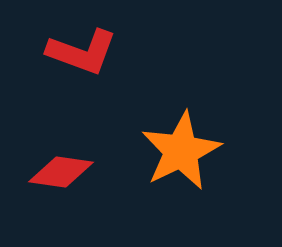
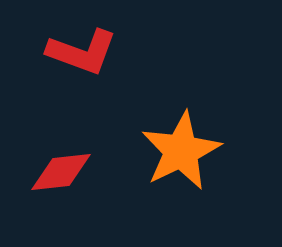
red diamond: rotated 14 degrees counterclockwise
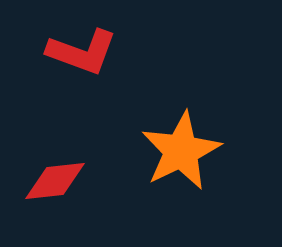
red diamond: moved 6 px left, 9 px down
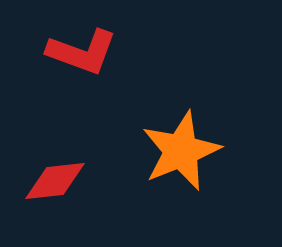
orange star: rotated 4 degrees clockwise
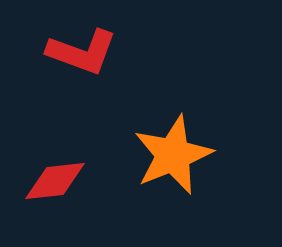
orange star: moved 8 px left, 4 px down
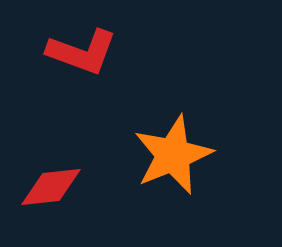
red diamond: moved 4 px left, 6 px down
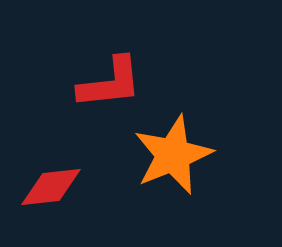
red L-shape: moved 28 px right, 31 px down; rotated 26 degrees counterclockwise
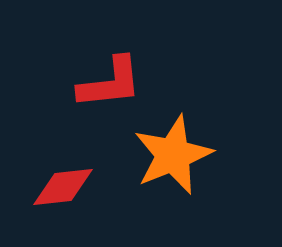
red diamond: moved 12 px right
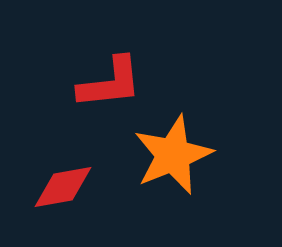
red diamond: rotated 4 degrees counterclockwise
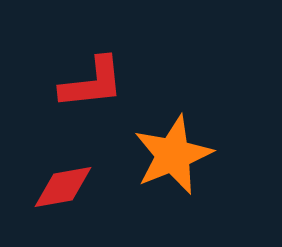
red L-shape: moved 18 px left
